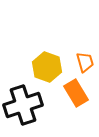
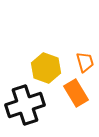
yellow hexagon: moved 1 px left, 1 px down
black cross: moved 2 px right
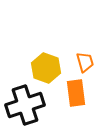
orange rectangle: rotated 24 degrees clockwise
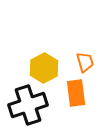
yellow hexagon: moved 2 px left; rotated 12 degrees clockwise
black cross: moved 3 px right
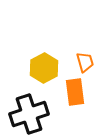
orange rectangle: moved 1 px left, 1 px up
black cross: moved 1 px right, 9 px down
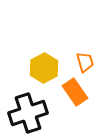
orange rectangle: rotated 28 degrees counterclockwise
black cross: moved 1 px left, 1 px up
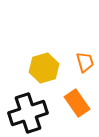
yellow hexagon: rotated 12 degrees clockwise
orange rectangle: moved 2 px right, 11 px down
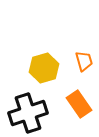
orange trapezoid: moved 1 px left, 1 px up
orange rectangle: moved 2 px right, 1 px down
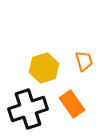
orange rectangle: moved 7 px left
black cross: moved 4 px up
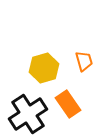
orange rectangle: moved 4 px left
black cross: moved 5 px down; rotated 15 degrees counterclockwise
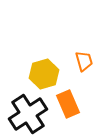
yellow hexagon: moved 6 px down
orange rectangle: rotated 12 degrees clockwise
